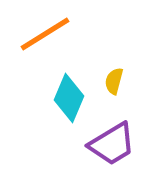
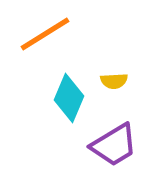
yellow semicircle: rotated 108 degrees counterclockwise
purple trapezoid: moved 2 px right, 1 px down
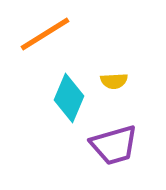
purple trapezoid: rotated 15 degrees clockwise
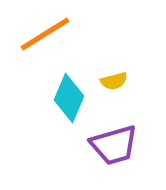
yellow semicircle: rotated 12 degrees counterclockwise
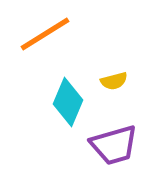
cyan diamond: moved 1 px left, 4 px down
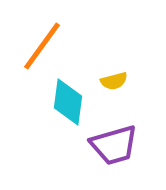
orange line: moved 3 px left, 12 px down; rotated 22 degrees counterclockwise
cyan diamond: rotated 15 degrees counterclockwise
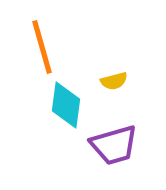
orange line: moved 1 px down; rotated 52 degrees counterclockwise
cyan diamond: moved 2 px left, 3 px down
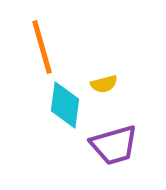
yellow semicircle: moved 10 px left, 3 px down
cyan diamond: moved 1 px left
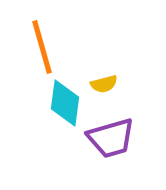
cyan diamond: moved 2 px up
purple trapezoid: moved 3 px left, 7 px up
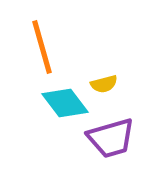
cyan diamond: rotated 45 degrees counterclockwise
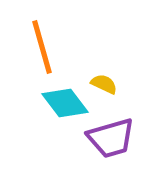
yellow semicircle: rotated 140 degrees counterclockwise
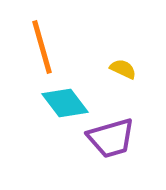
yellow semicircle: moved 19 px right, 15 px up
